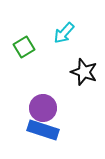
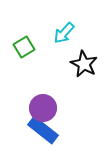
black star: moved 8 px up; rotated 8 degrees clockwise
blue rectangle: rotated 20 degrees clockwise
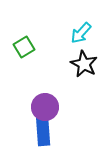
cyan arrow: moved 17 px right
purple circle: moved 2 px right, 1 px up
blue rectangle: rotated 48 degrees clockwise
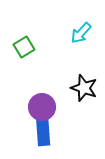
black star: moved 24 px down; rotated 8 degrees counterclockwise
purple circle: moved 3 px left
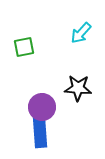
green square: rotated 20 degrees clockwise
black star: moved 6 px left; rotated 16 degrees counterclockwise
blue rectangle: moved 3 px left, 2 px down
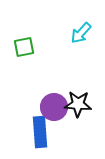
black star: moved 16 px down
purple circle: moved 12 px right
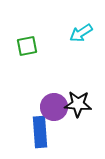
cyan arrow: rotated 15 degrees clockwise
green square: moved 3 px right, 1 px up
